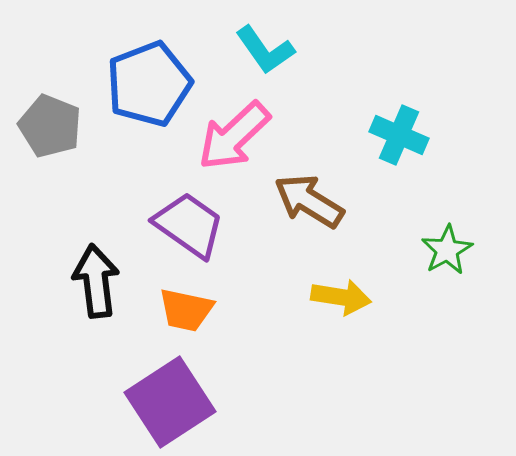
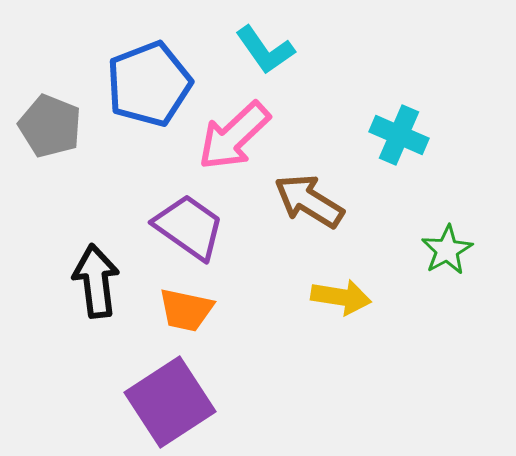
purple trapezoid: moved 2 px down
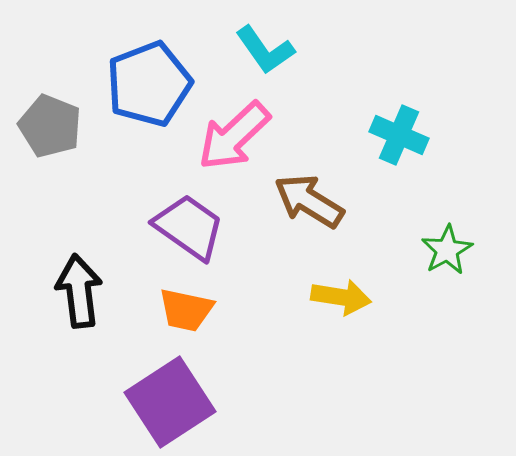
black arrow: moved 17 px left, 10 px down
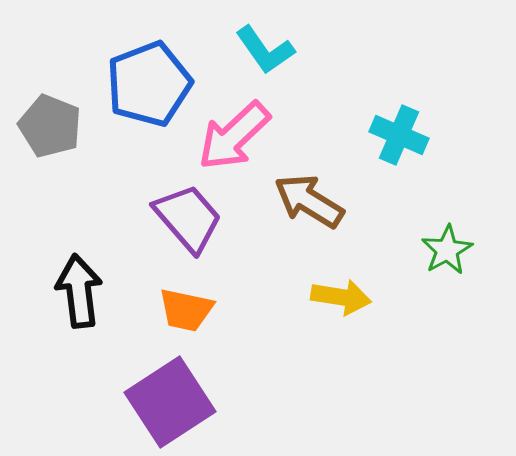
purple trapezoid: moved 1 px left, 9 px up; rotated 14 degrees clockwise
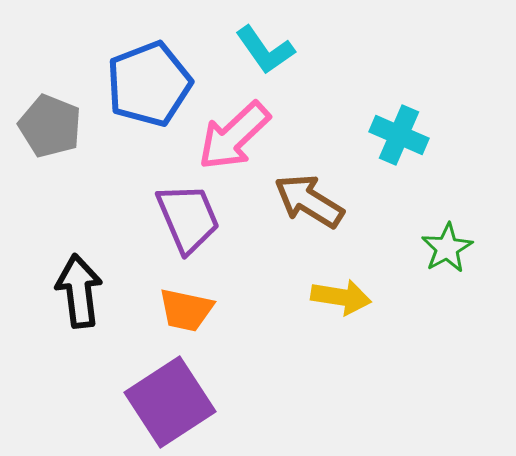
purple trapezoid: rotated 18 degrees clockwise
green star: moved 2 px up
